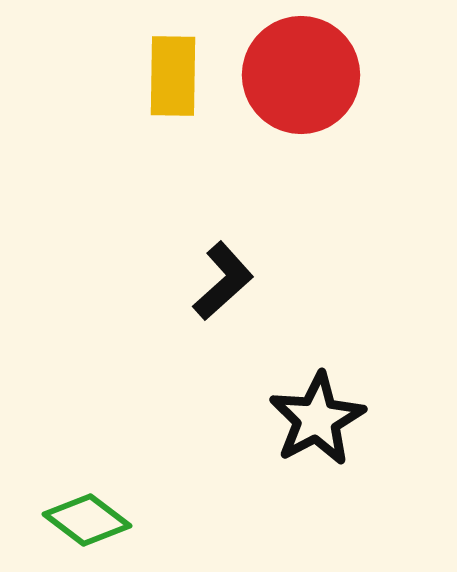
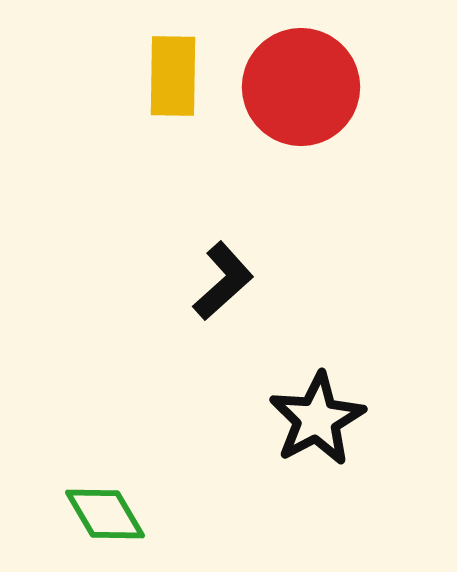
red circle: moved 12 px down
green diamond: moved 18 px right, 6 px up; rotated 22 degrees clockwise
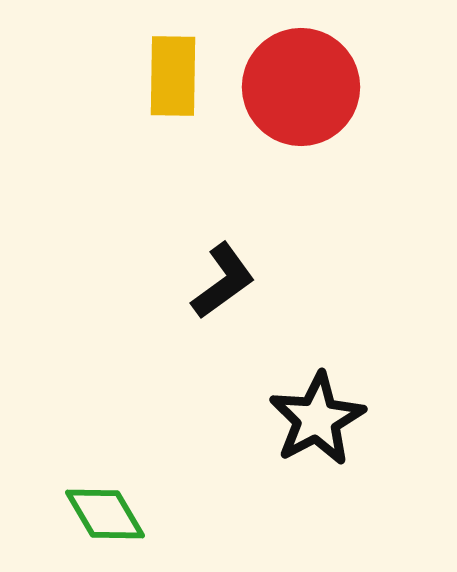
black L-shape: rotated 6 degrees clockwise
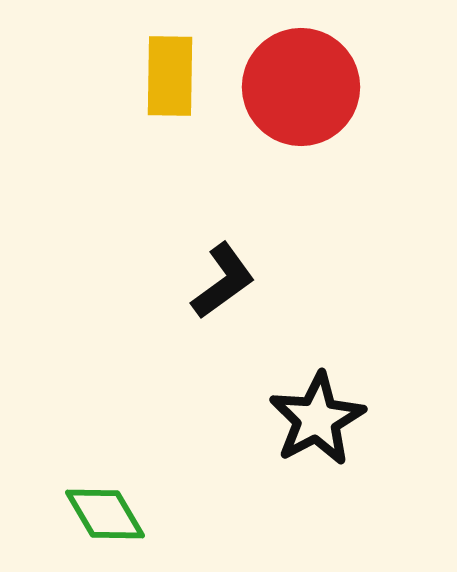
yellow rectangle: moved 3 px left
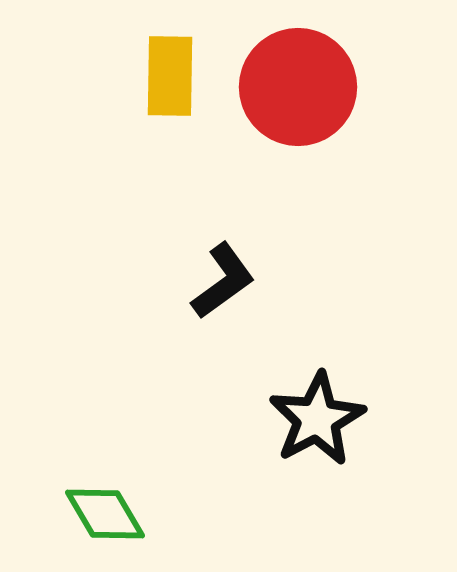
red circle: moved 3 px left
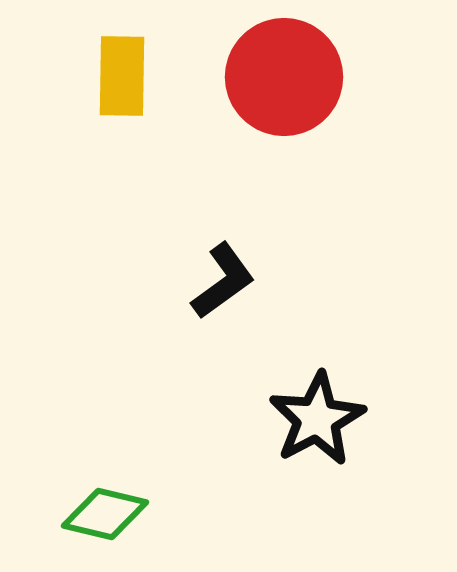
yellow rectangle: moved 48 px left
red circle: moved 14 px left, 10 px up
green diamond: rotated 46 degrees counterclockwise
